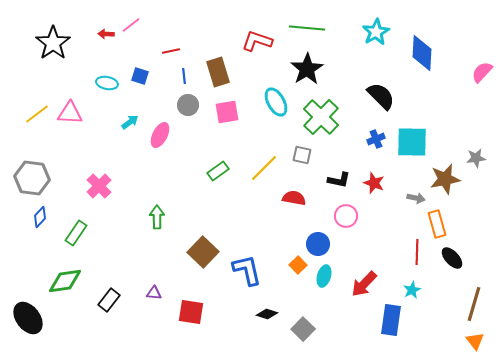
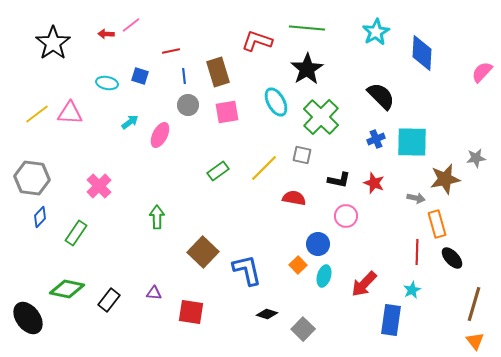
green diamond at (65, 281): moved 2 px right, 8 px down; rotated 20 degrees clockwise
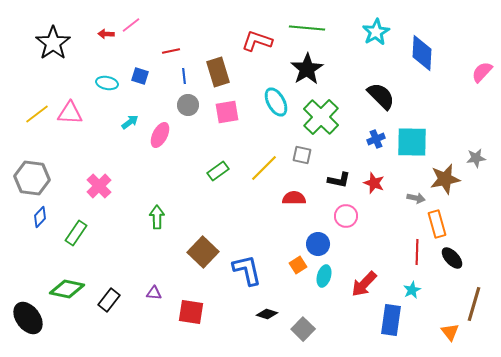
red semicircle at (294, 198): rotated 10 degrees counterclockwise
orange square at (298, 265): rotated 12 degrees clockwise
orange triangle at (475, 341): moved 25 px left, 9 px up
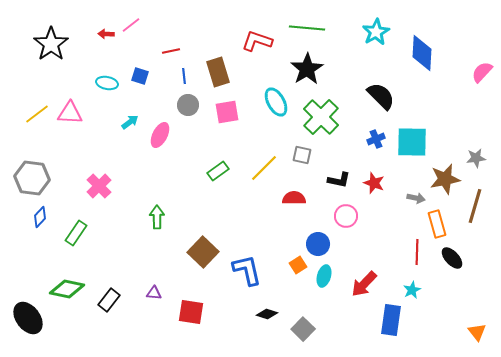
black star at (53, 43): moved 2 px left, 1 px down
brown line at (474, 304): moved 1 px right, 98 px up
orange triangle at (450, 332): moved 27 px right
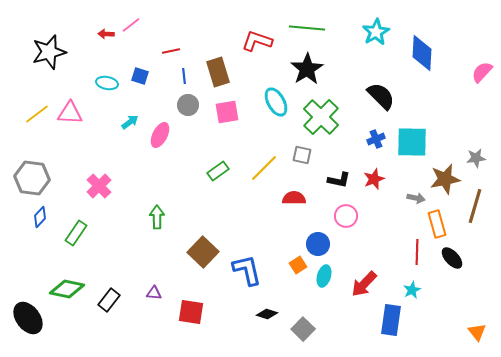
black star at (51, 44): moved 2 px left, 8 px down; rotated 20 degrees clockwise
red star at (374, 183): moved 4 px up; rotated 30 degrees clockwise
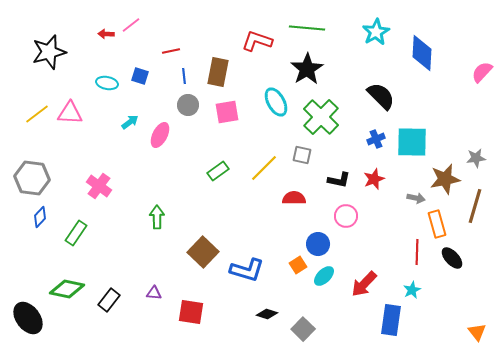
brown rectangle at (218, 72): rotated 28 degrees clockwise
pink cross at (99, 186): rotated 10 degrees counterclockwise
blue L-shape at (247, 270): rotated 120 degrees clockwise
cyan ellipse at (324, 276): rotated 30 degrees clockwise
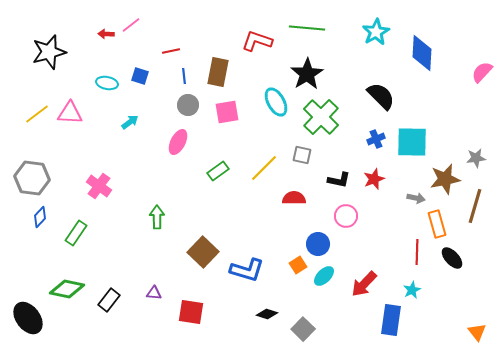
black star at (307, 69): moved 5 px down
pink ellipse at (160, 135): moved 18 px right, 7 px down
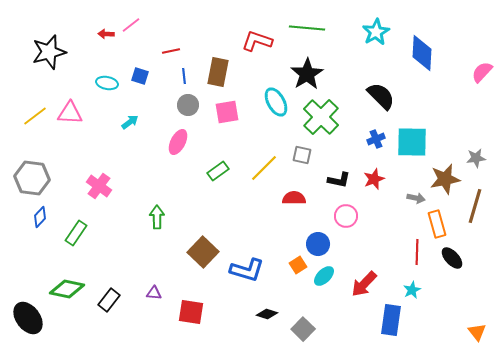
yellow line at (37, 114): moved 2 px left, 2 px down
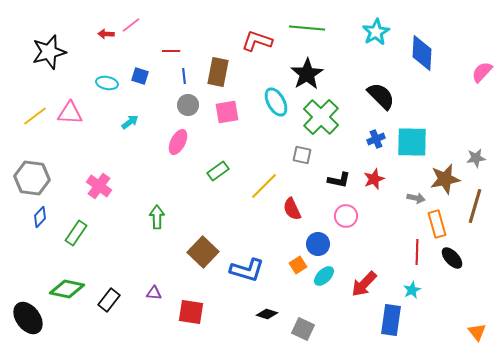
red line at (171, 51): rotated 12 degrees clockwise
yellow line at (264, 168): moved 18 px down
red semicircle at (294, 198): moved 2 px left, 11 px down; rotated 115 degrees counterclockwise
gray square at (303, 329): rotated 20 degrees counterclockwise
